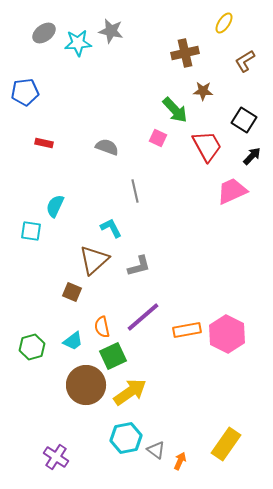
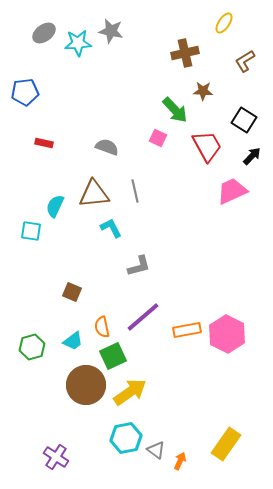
brown triangle: moved 66 px up; rotated 36 degrees clockwise
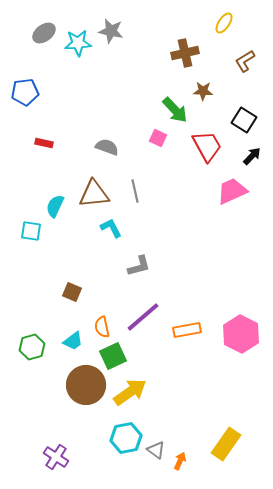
pink hexagon: moved 14 px right
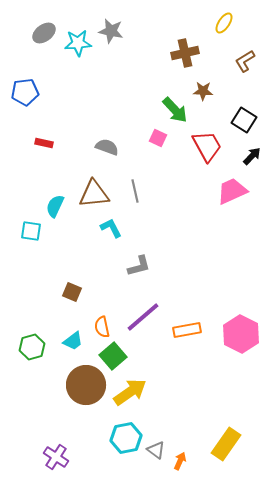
green square: rotated 16 degrees counterclockwise
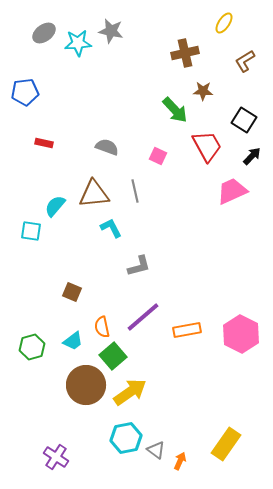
pink square: moved 18 px down
cyan semicircle: rotated 15 degrees clockwise
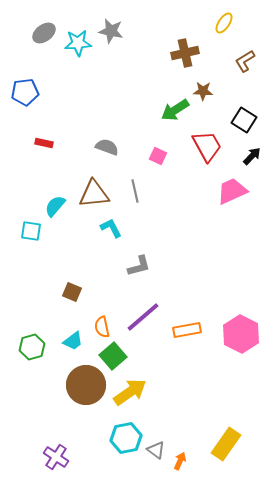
green arrow: rotated 100 degrees clockwise
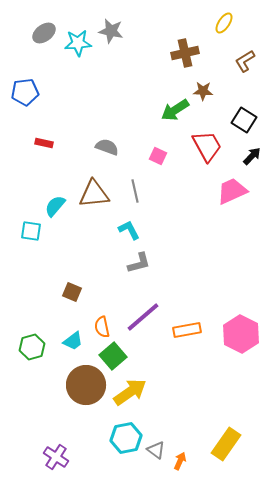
cyan L-shape: moved 18 px right, 2 px down
gray L-shape: moved 3 px up
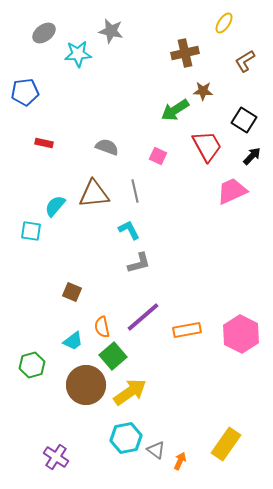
cyan star: moved 11 px down
green hexagon: moved 18 px down
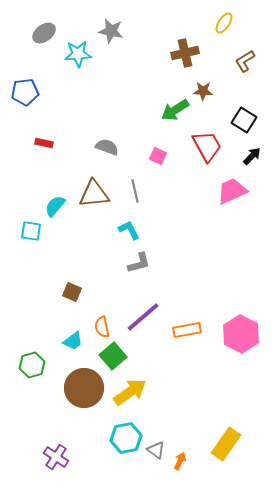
brown circle: moved 2 px left, 3 px down
